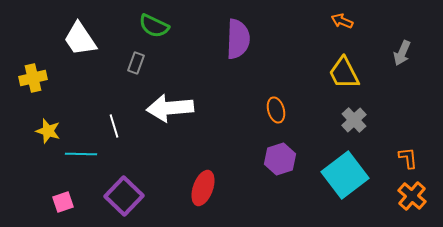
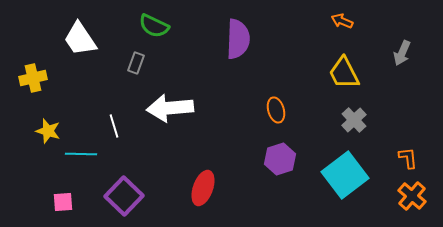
pink square: rotated 15 degrees clockwise
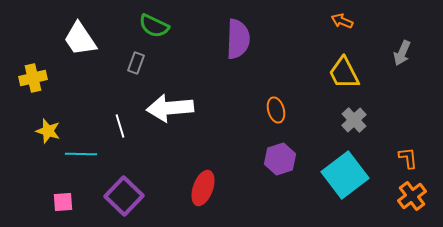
white line: moved 6 px right
orange cross: rotated 12 degrees clockwise
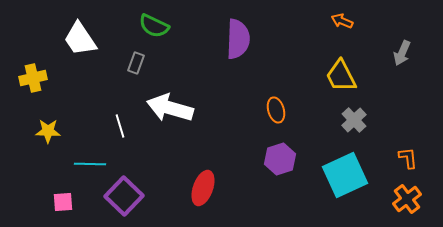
yellow trapezoid: moved 3 px left, 3 px down
white arrow: rotated 21 degrees clockwise
yellow star: rotated 15 degrees counterclockwise
cyan line: moved 9 px right, 10 px down
cyan square: rotated 12 degrees clockwise
orange cross: moved 5 px left, 3 px down
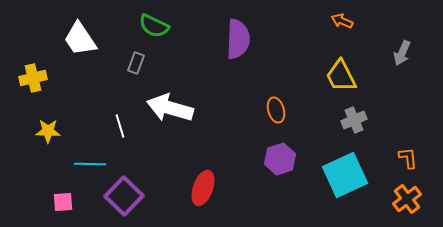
gray cross: rotated 20 degrees clockwise
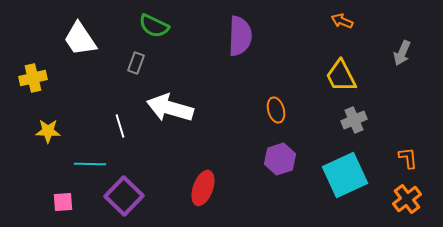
purple semicircle: moved 2 px right, 3 px up
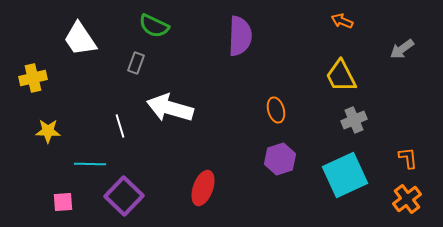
gray arrow: moved 4 px up; rotated 30 degrees clockwise
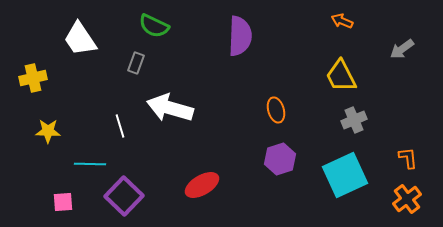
red ellipse: moved 1 px left, 3 px up; rotated 40 degrees clockwise
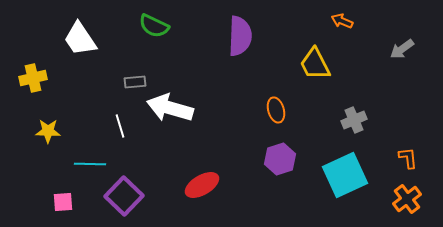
gray rectangle: moved 1 px left, 19 px down; rotated 65 degrees clockwise
yellow trapezoid: moved 26 px left, 12 px up
